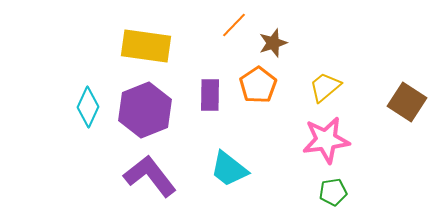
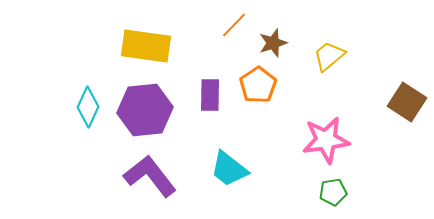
yellow trapezoid: moved 4 px right, 31 px up
purple hexagon: rotated 16 degrees clockwise
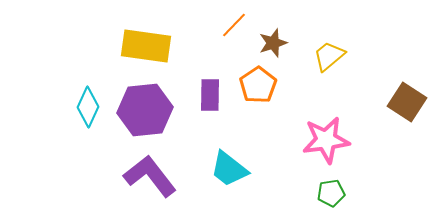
green pentagon: moved 2 px left, 1 px down
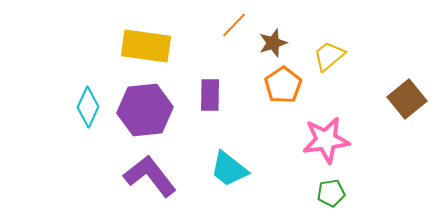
orange pentagon: moved 25 px right
brown square: moved 3 px up; rotated 18 degrees clockwise
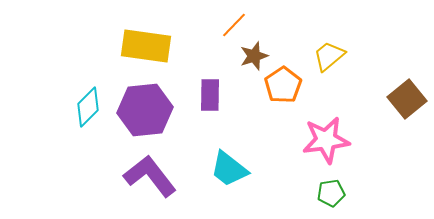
brown star: moved 19 px left, 13 px down
cyan diamond: rotated 21 degrees clockwise
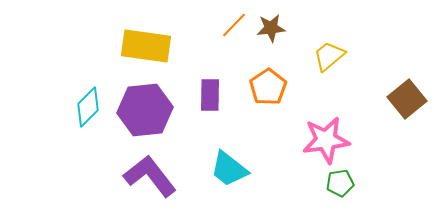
brown star: moved 17 px right, 28 px up; rotated 12 degrees clockwise
orange pentagon: moved 15 px left, 2 px down
green pentagon: moved 9 px right, 10 px up
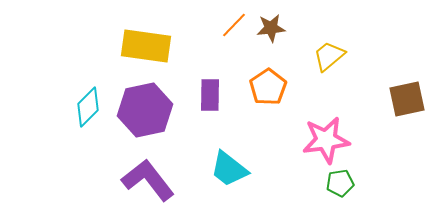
brown square: rotated 27 degrees clockwise
purple hexagon: rotated 6 degrees counterclockwise
purple L-shape: moved 2 px left, 4 px down
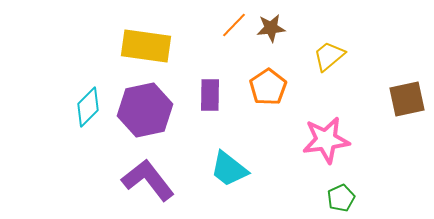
green pentagon: moved 1 px right, 15 px down; rotated 16 degrees counterclockwise
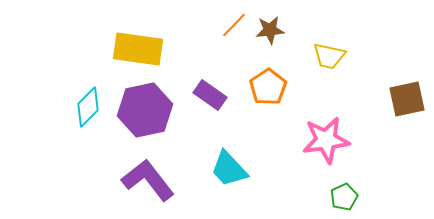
brown star: moved 1 px left, 2 px down
yellow rectangle: moved 8 px left, 3 px down
yellow trapezoid: rotated 128 degrees counterclockwise
purple rectangle: rotated 56 degrees counterclockwise
cyan trapezoid: rotated 9 degrees clockwise
green pentagon: moved 3 px right, 1 px up
